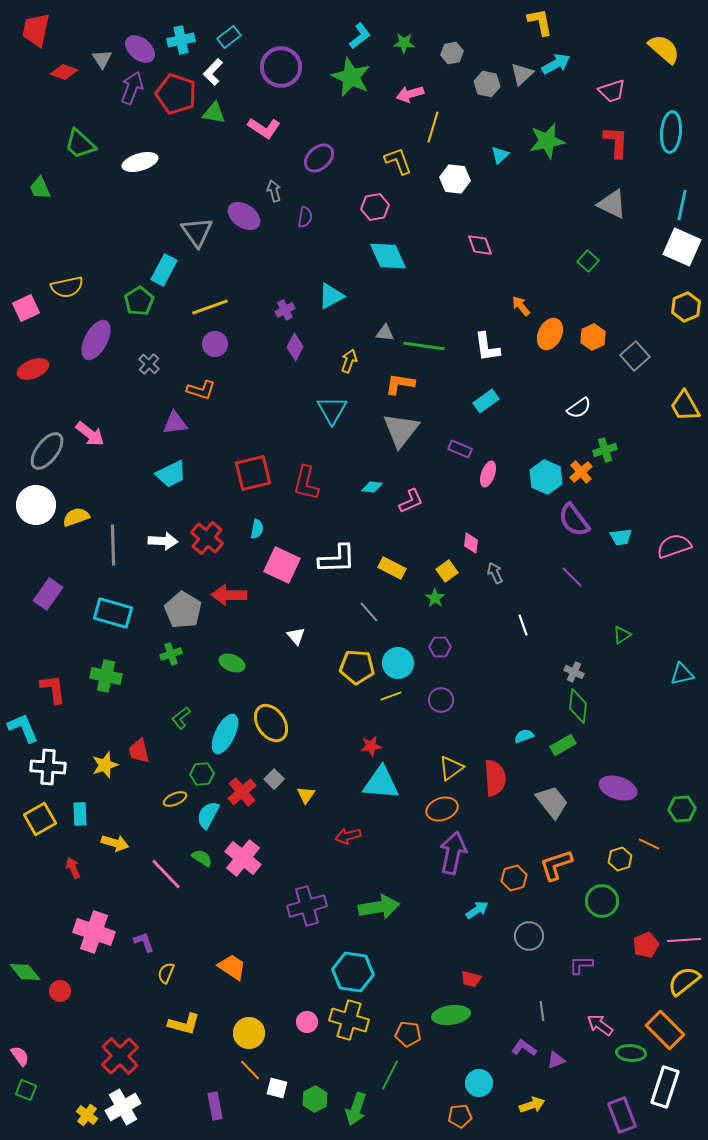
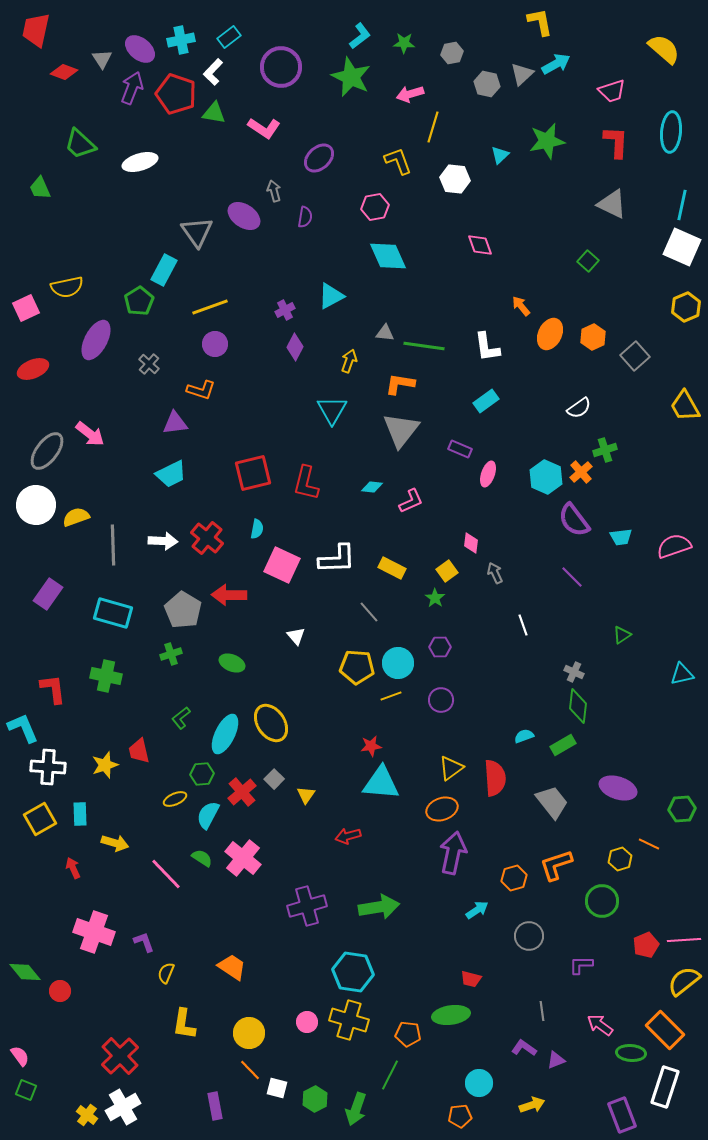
yellow L-shape at (184, 1024): rotated 84 degrees clockwise
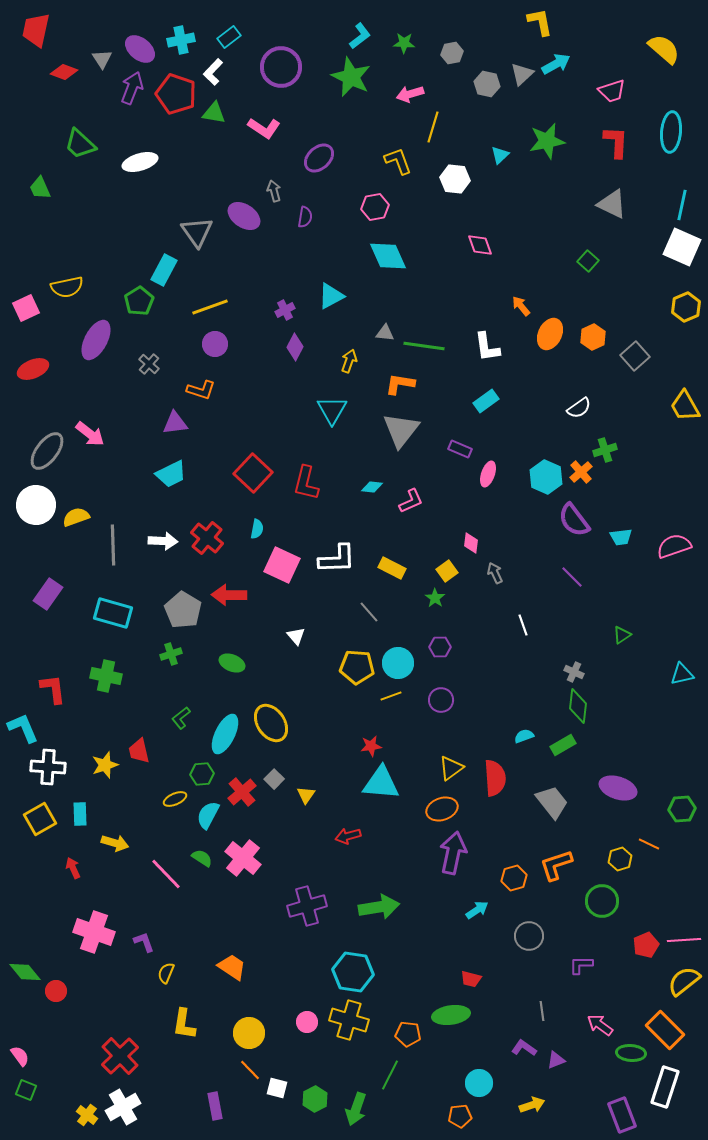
red square at (253, 473): rotated 33 degrees counterclockwise
red circle at (60, 991): moved 4 px left
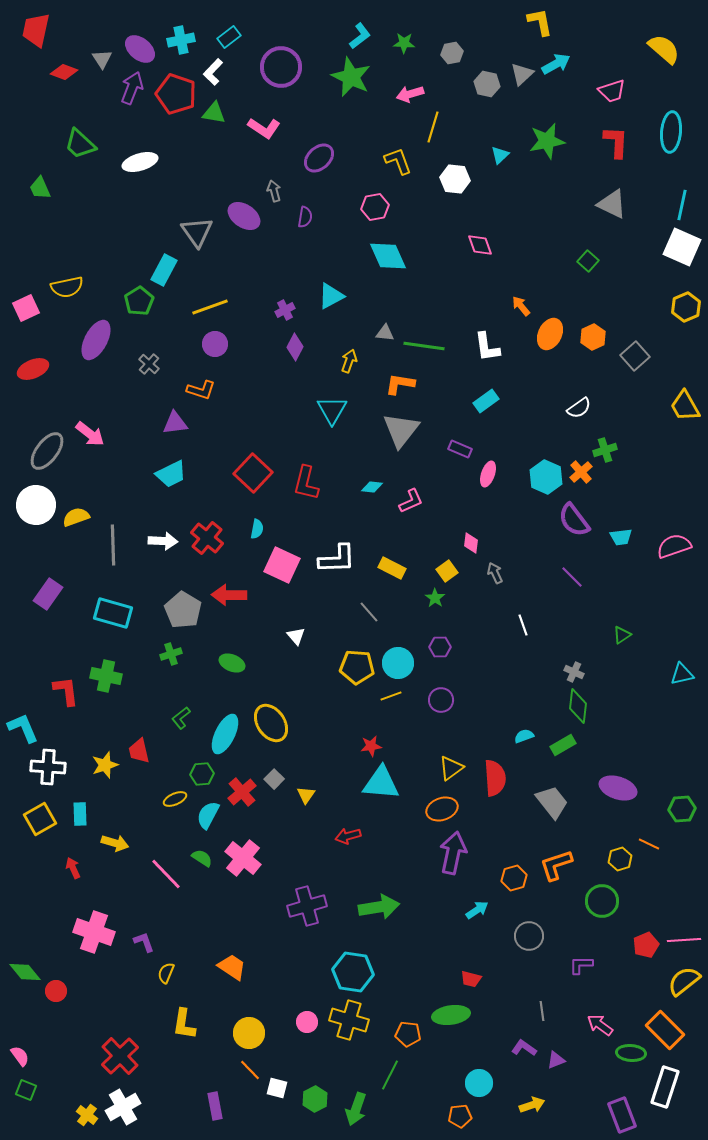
red L-shape at (53, 689): moved 13 px right, 2 px down
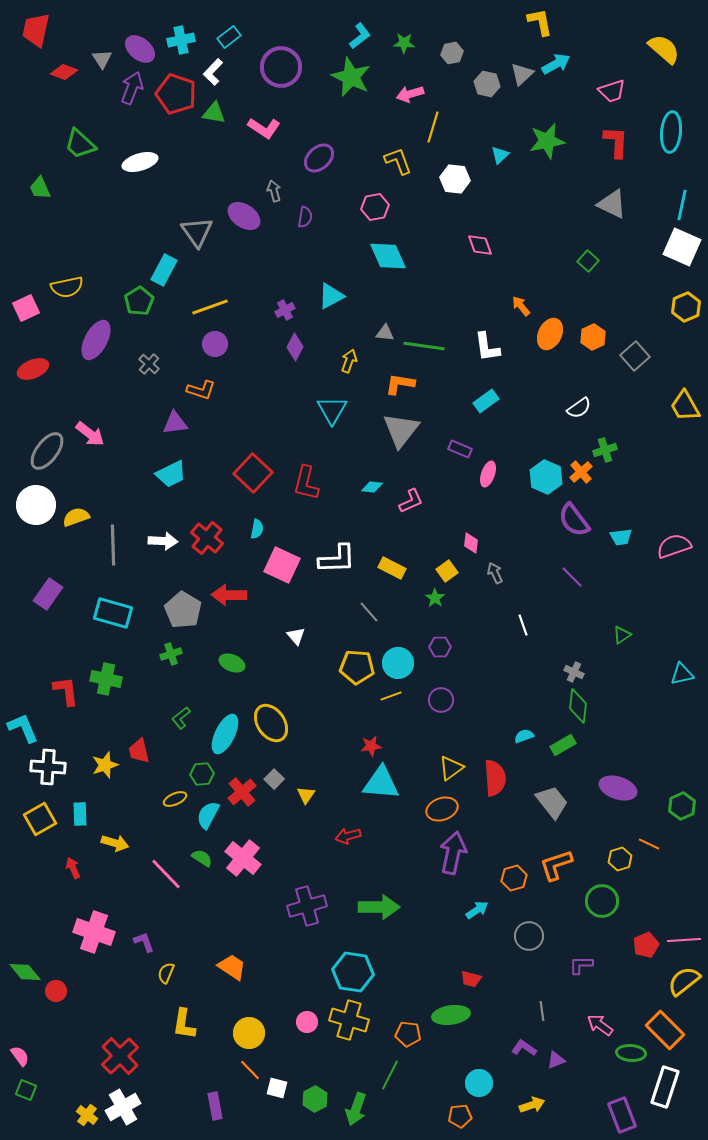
green cross at (106, 676): moved 3 px down
green hexagon at (682, 809): moved 3 px up; rotated 20 degrees counterclockwise
green arrow at (379, 907): rotated 9 degrees clockwise
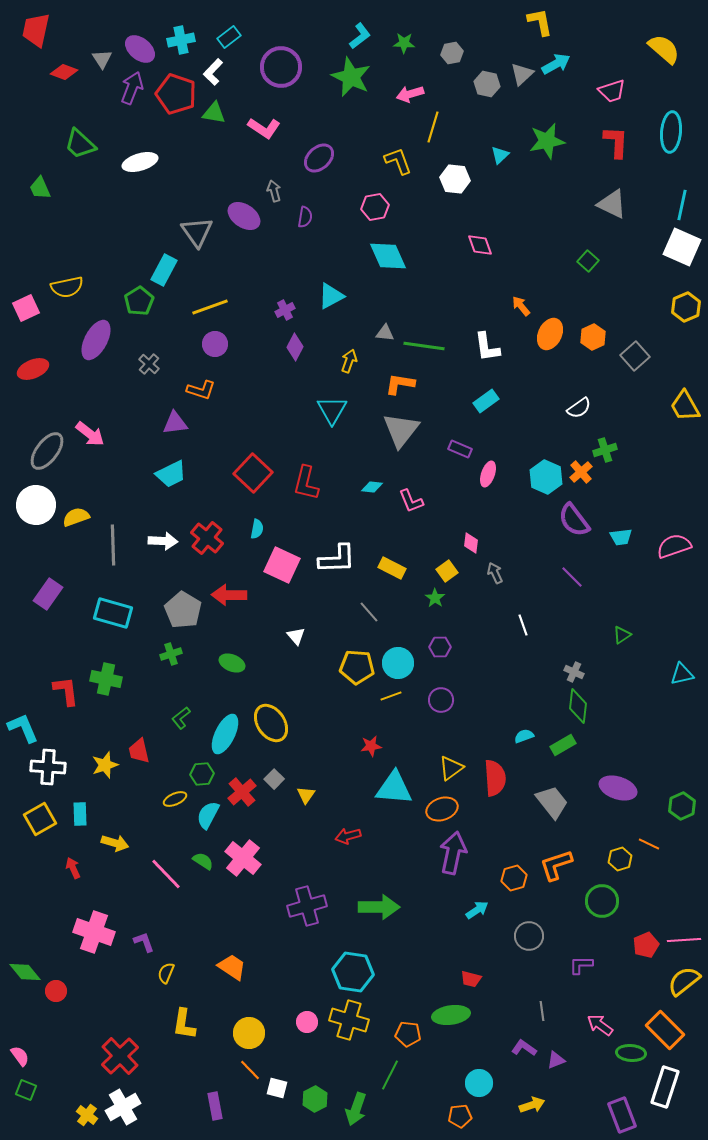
pink L-shape at (411, 501): rotated 92 degrees clockwise
cyan triangle at (381, 783): moved 13 px right, 5 px down
green semicircle at (202, 858): moved 1 px right, 3 px down
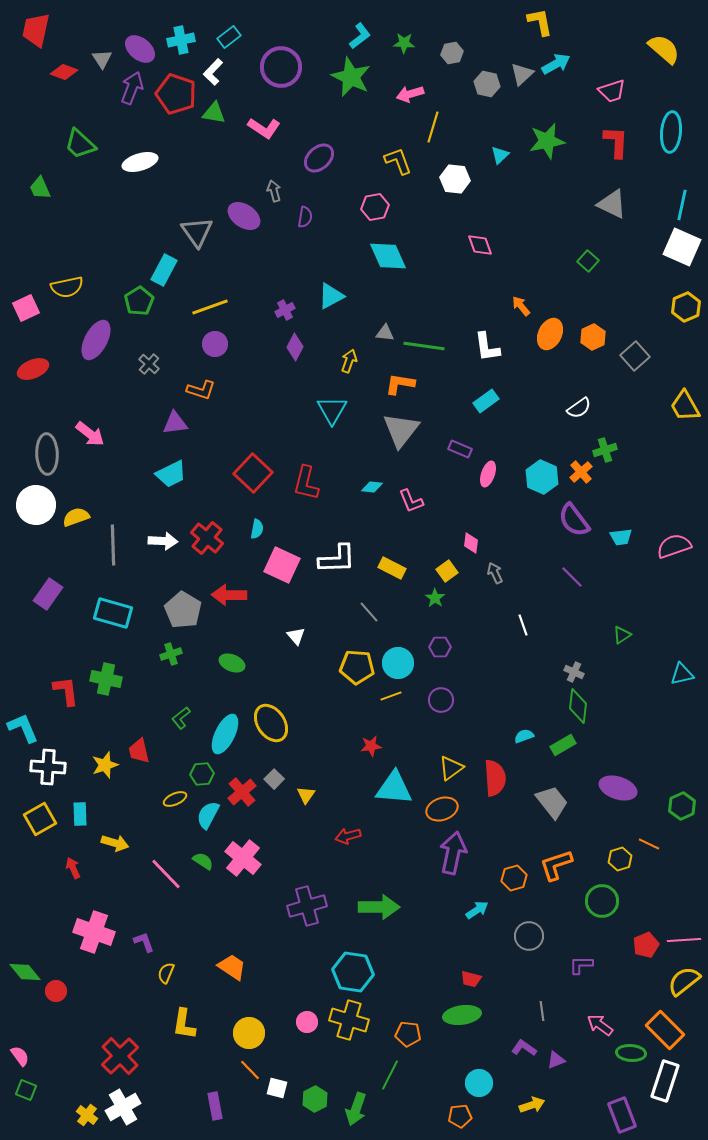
gray ellipse at (47, 451): moved 3 px down; rotated 39 degrees counterclockwise
cyan hexagon at (546, 477): moved 4 px left
green ellipse at (451, 1015): moved 11 px right
white rectangle at (665, 1087): moved 6 px up
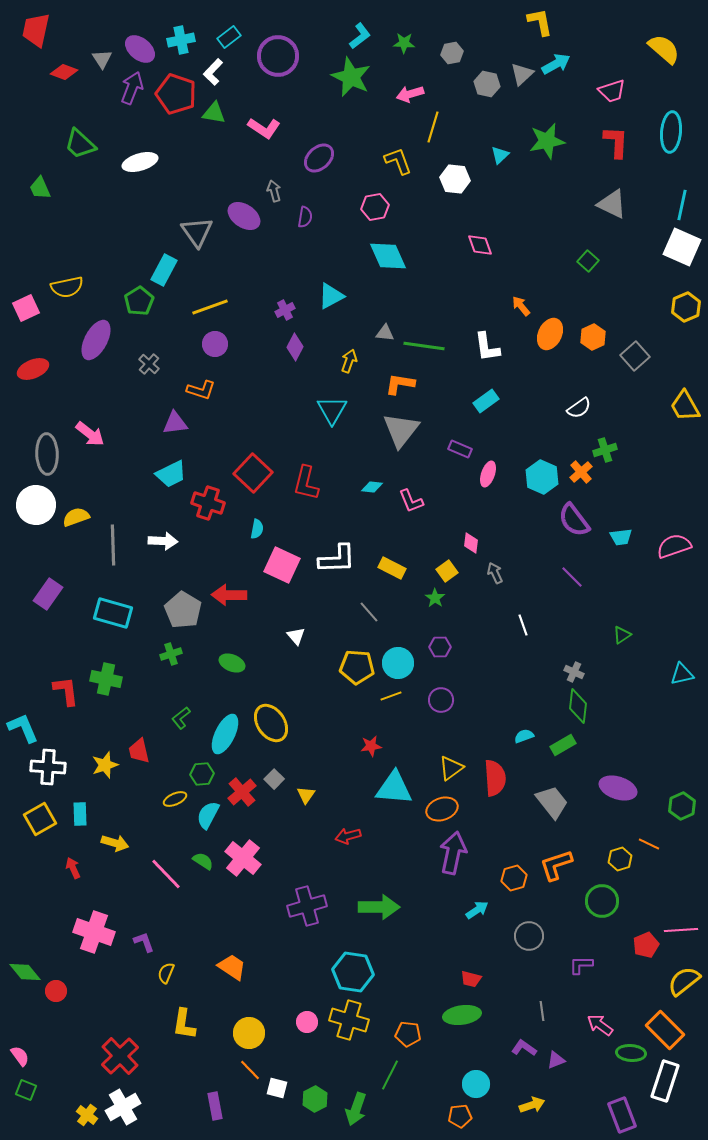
purple circle at (281, 67): moved 3 px left, 11 px up
red cross at (207, 538): moved 1 px right, 35 px up; rotated 20 degrees counterclockwise
pink line at (684, 940): moved 3 px left, 10 px up
cyan circle at (479, 1083): moved 3 px left, 1 px down
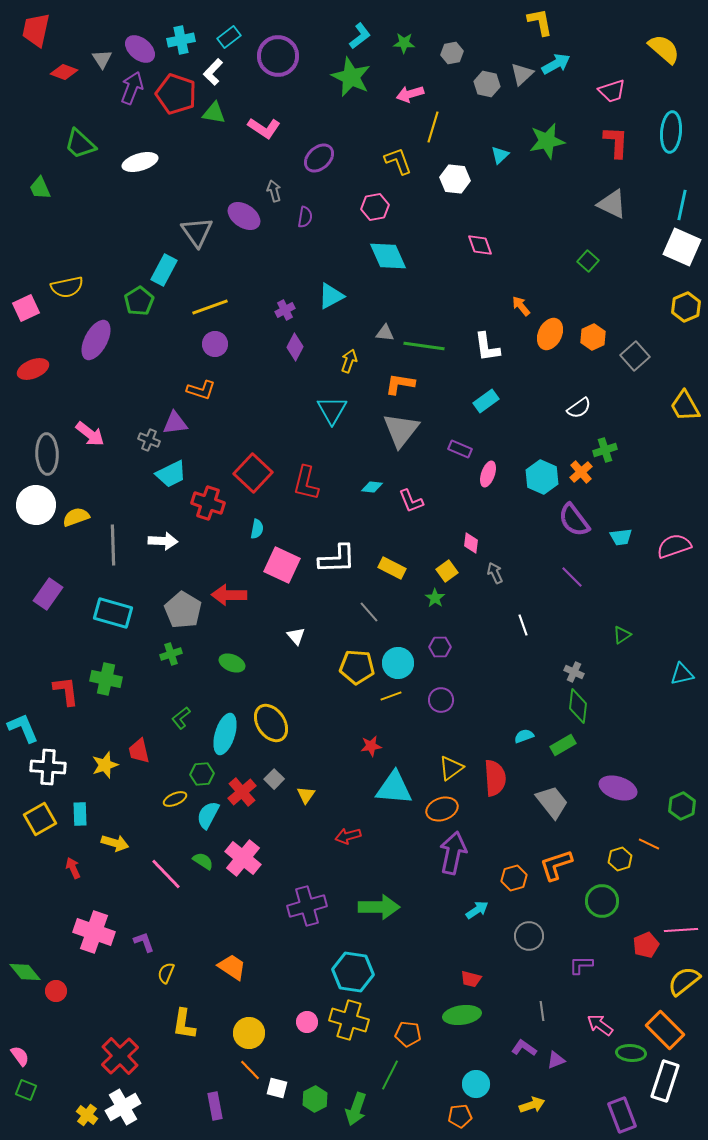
gray cross at (149, 364): moved 76 px down; rotated 20 degrees counterclockwise
cyan ellipse at (225, 734): rotated 9 degrees counterclockwise
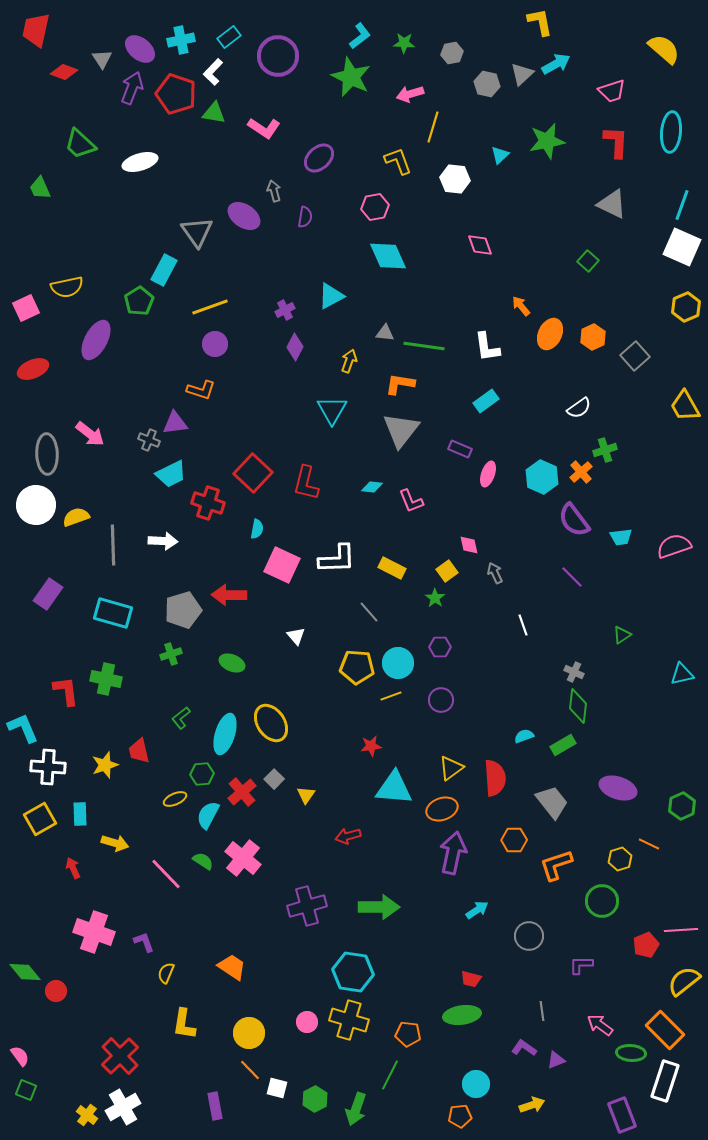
cyan line at (682, 205): rotated 8 degrees clockwise
pink diamond at (471, 543): moved 2 px left, 2 px down; rotated 20 degrees counterclockwise
gray pentagon at (183, 610): rotated 24 degrees clockwise
orange hexagon at (514, 878): moved 38 px up; rotated 15 degrees clockwise
